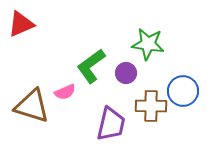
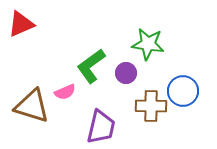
purple trapezoid: moved 10 px left, 3 px down
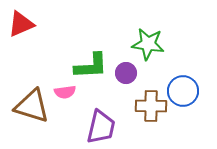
green L-shape: rotated 147 degrees counterclockwise
pink semicircle: rotated 15 degrees clockwise
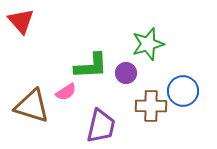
red triangle: moved 3 px up; rotated 48 degrees counterclockwise
green star: rotated 24 degrees counterclockwise
pink semicircle: moved 1 px right; rotated 25 degrees counterclockwise
purple trapezoid: moved 1 px up
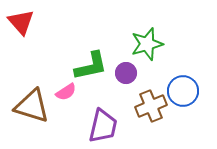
red triangle: moved 1 px down
green star: moved 1 px left
green L-shape: rotated 9 degrees counterclockwise
brown cross: rotated 24 degrees counterclockwise
purple trapezoid: moved 2 px right
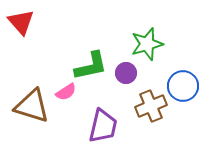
blue circle: moved 5 px up
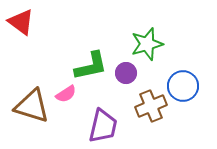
red triangle: rotated 12 degrees counterclockwise
pink semicircle: moved 2 px down
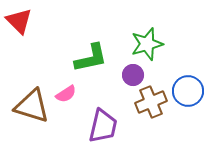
red triangle: moved 2 px left, 1 px up; rotated 8 degrees clockwise
green L-shape: moved 8 px up
purple circle: moved 7 px right, 2 px down
blue circle: moved 5 px right, 5 px down
brown cross: moved 4 px up
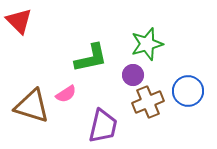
brown cross: moved 3 px left
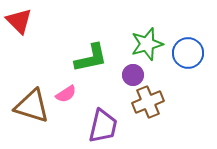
blue circle: moved 38 px up
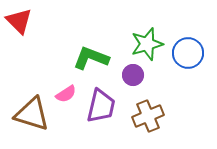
green L-shape: rotated 147 degrees counterclockwise
brown cross: moved 14 px down
brown triangle: moved 8 px down
purple trapezoid: moved 2 px left, 20 px up
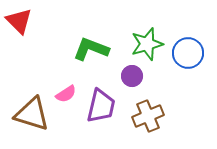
green L-shape: moved 9 px up
purple circle: moved 1 px left, 1 px down
